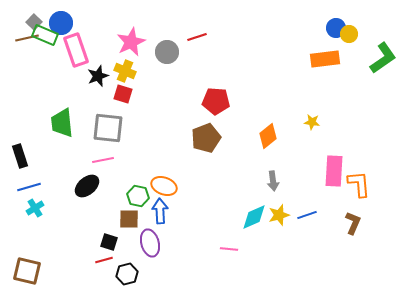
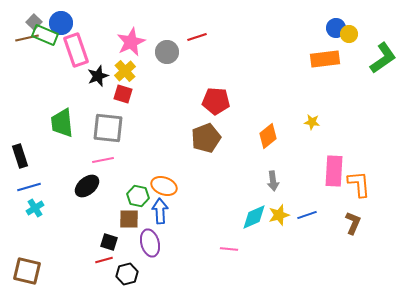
yellow cross at (125, 71): rotated 25 degrees clockwise
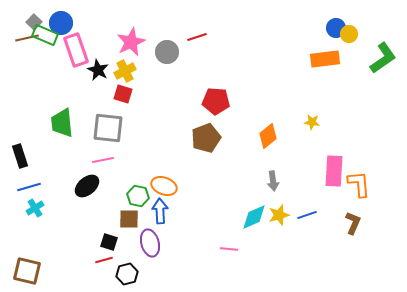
yellow cross at (125, 71): rotated 15 degrees clockwise
black star at (98, 76): moved 6 px up; rotated 25 degrees counterclockwise
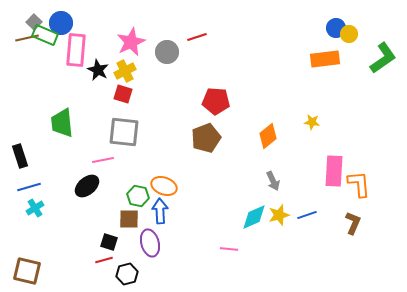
pink rectangle at (76, 50): rotated 24 degrees clockwise
gray square at (108, 128): moved 16 px right, 4 px down
gray arrow at (273, 181): rotated 18 degrees counterclockwise
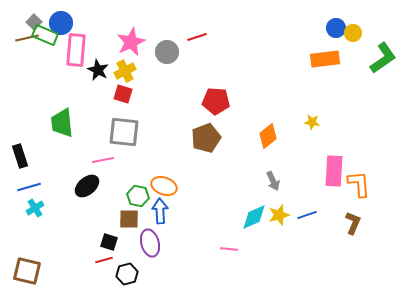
yellow circle at (349, 34): moved 4 px right, 1 px up
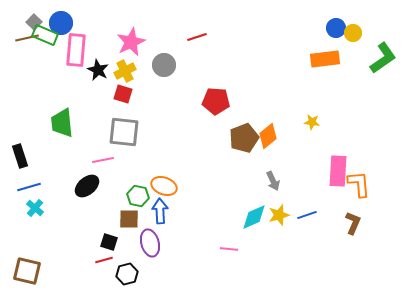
gray circle at (167, 52): moved 3 px left, 13 px down
brown pentagon at (206, 138): moved 38 px right
pink rectangle at (334, 171): moved 4 px right
cyan cross at (35, 208): rotated 18 degrees counterclockwise
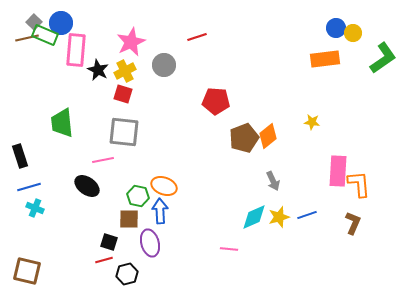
black ellipse at (87, 186): rotated 75 degrees clockwise
cyan cross at (35, 208): rotated 18 degrees counterclockwise
yellow star at (279, 215): moved 2 px down
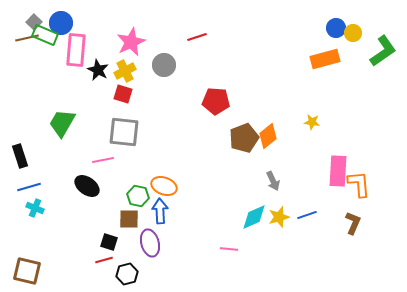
green L-shape at (383, 58): moved 7 px up
orange rectangle at (325, 59): rotated 8 degrees counterclockwise
green trapezoid at (62, 123): rotated 36 degrees clockwise
